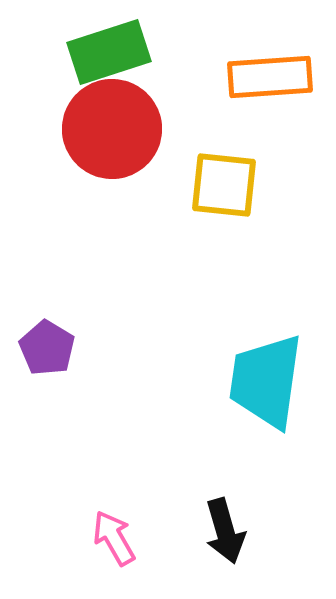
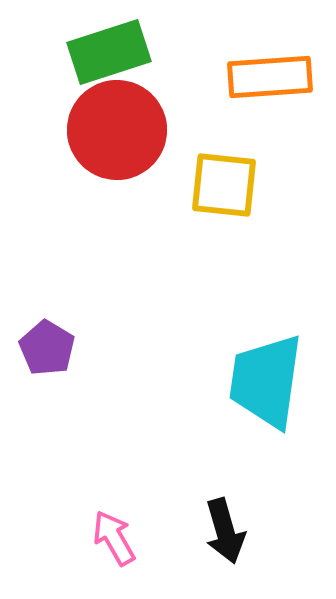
red circle: moved 5 px right, 1 px down
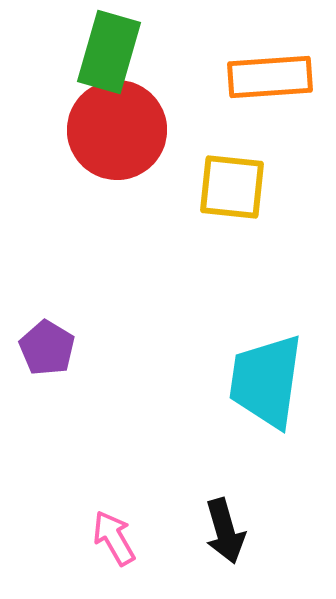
green rectangle: rotated 56 degrees counterclockwise
yellow square: moved 8 px right, 2 px down
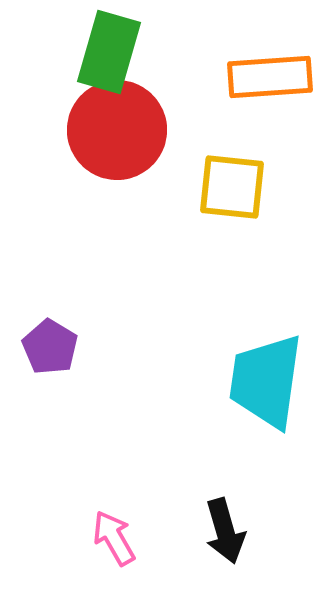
purple pentagon: moved 3 px right, 1 px up
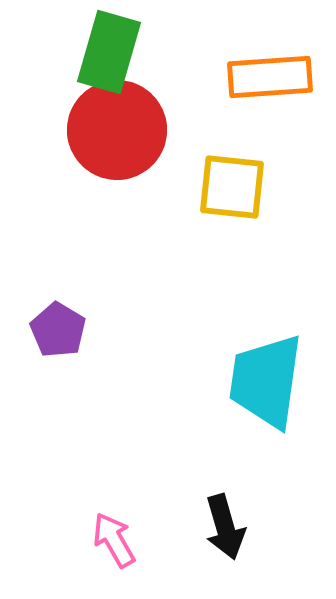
purple pentagon: moved 8 px right, 17 px up
black arrow: moved 4 px up
pink arrow: moved 2 px down
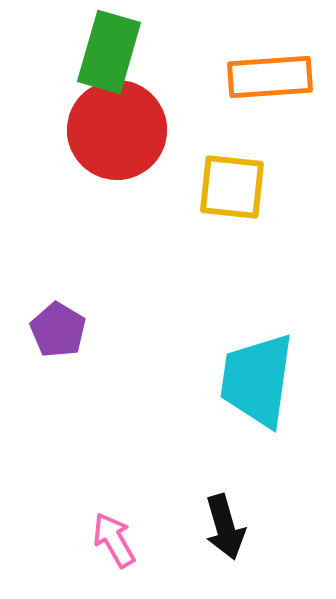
cyan trapezoid: moved 9 px left, 1 px up
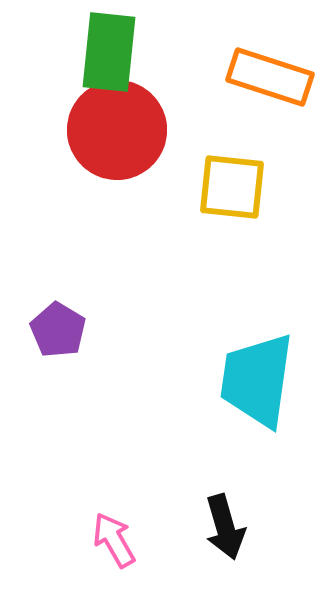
green rectangle: rotated 10 degrees counterclockwise
orange rectangle: rotated 22 degrees clockwise
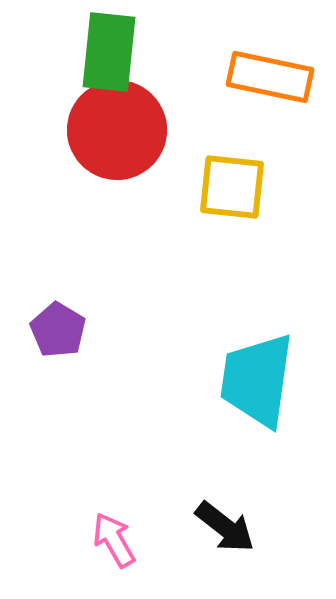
orange rectangle: rotated 6 degrees counterclockwise
black arrow: rotated 36 degrees counterclockwise
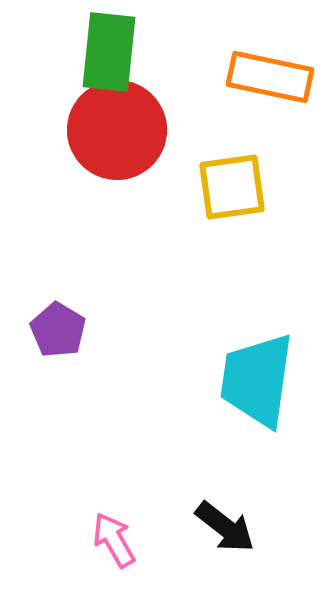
yellow square: rotated 14 degrees counterclockwise
